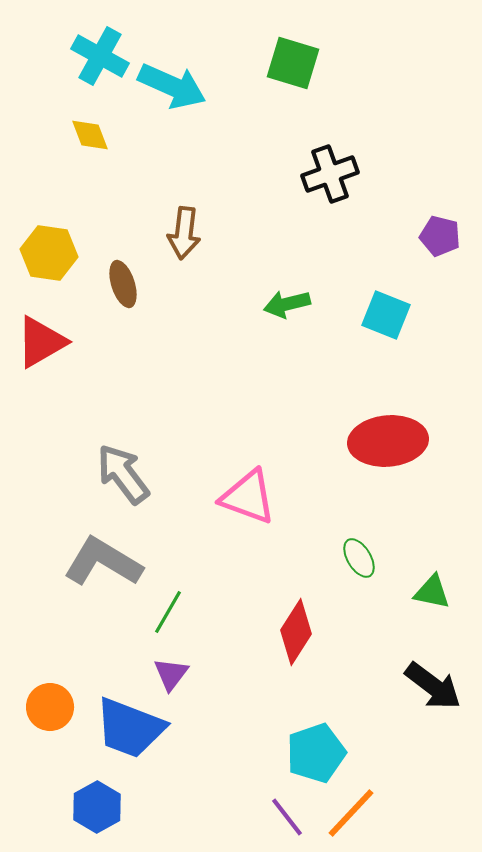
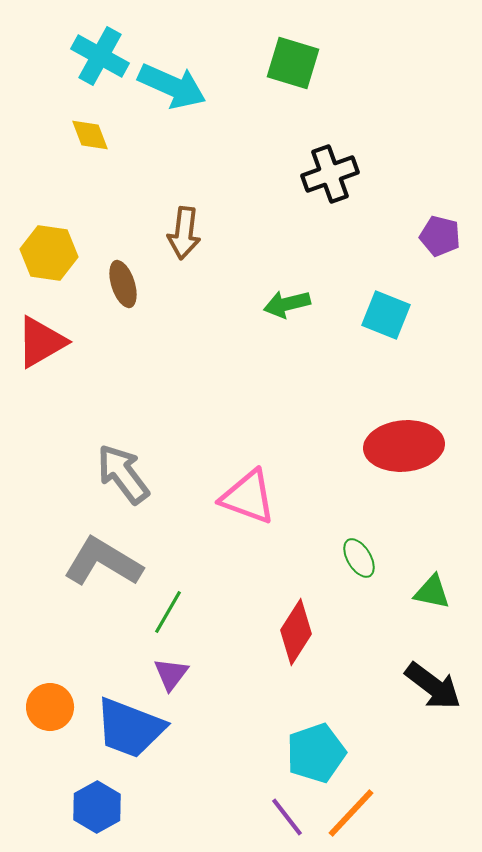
red ellipse: moved 16 px right, 5 px down
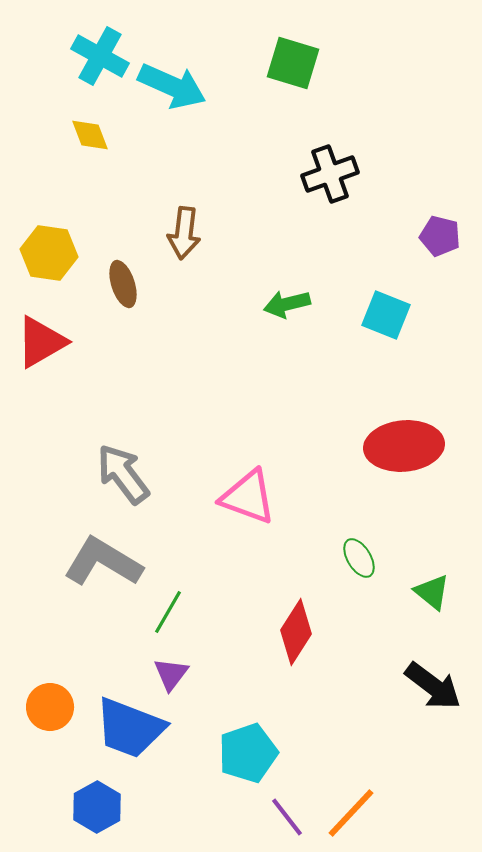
green triangle: rotated 27 degrees clockwise
cyan pentagon: moved 68 px left
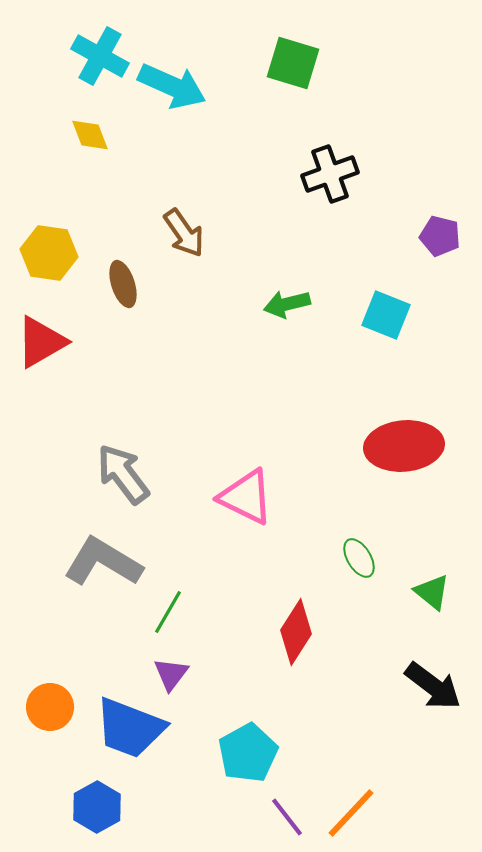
brown arrow: rotated 42 degrees counterclockwise
pink triangle: moved 2 px left; rotated 6 degrees clockwise
cyan pentagon: rotated 10 degrees counterclockwise
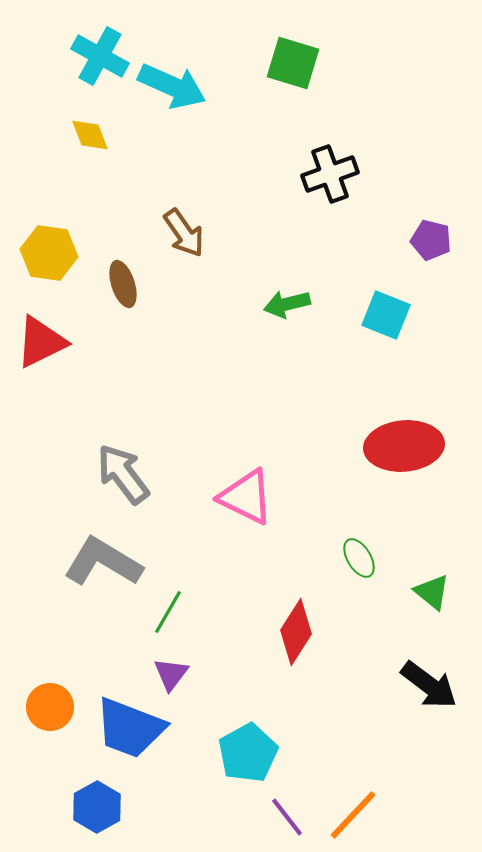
purple pentagon: moved 9 px left, 4 px down
red triangle: rotated 4 degrees clockwise
black arrow: moved 4 px left, 1 px up
orange line: moved 2 px right, 2 px down
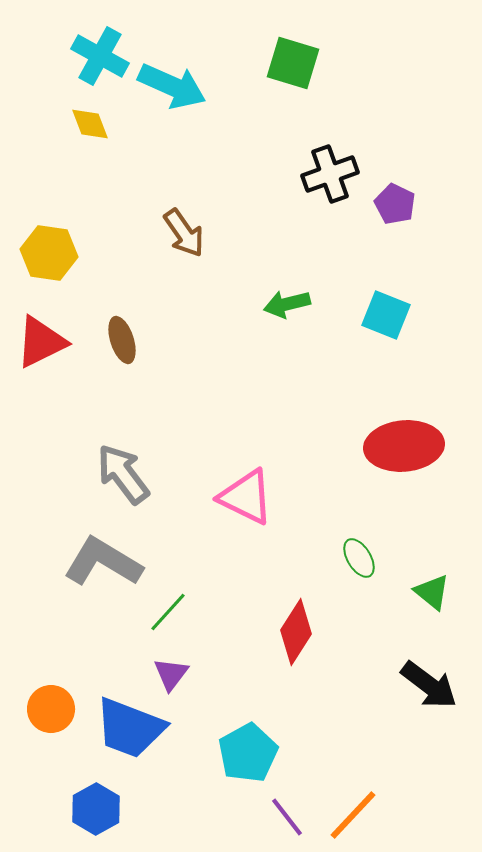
yellow diamond: moved 11 px up
purple pentagon: moved 36 px left, 36 px up; rotated 12 degrees clockwise
brown ellipse: moved 1 px left, 56 px down
green line: rotated 12 degrees clockwise
orange circle: moved 1 px right, 2 px down
blue hexagon: moved 1 px left, 2 px down
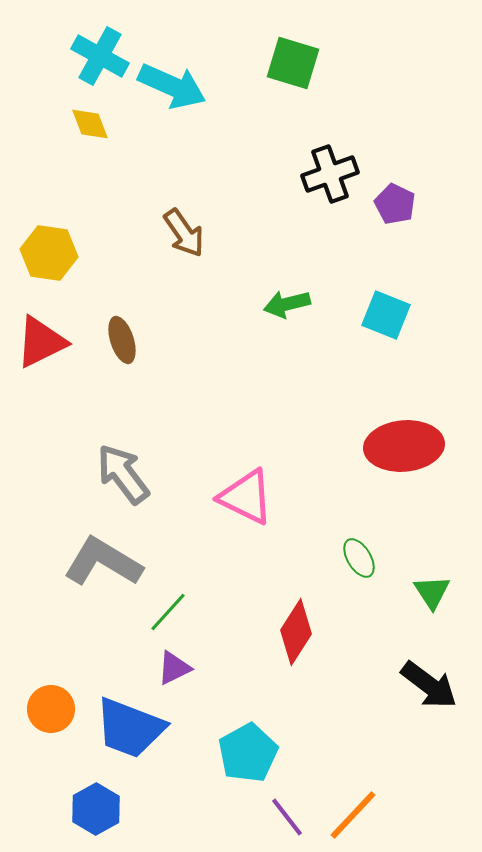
green triangle: rotated 18 degrees clockwise
purple triangle: moved 3 px right, 6 px up; rotated 27 degrees clockwise
